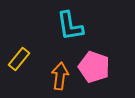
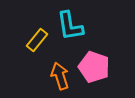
yellow rectangle: moved 18 px right, 19 px up
orange arrow: rotated 24 degrees counterclockwise
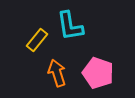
pink pentagon: moved 4 px right, 6 px down
orange arrow: moved 3 px left, 3 px up
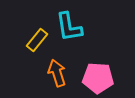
cyan L-shape: moved 1 px left, 1 px down
pink pentagon: moved 5 px down; rotated 16 degrees counterclockwise
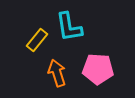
pink pentagon: moved 9 px up
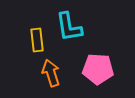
yellow rectangle: rotated 45 degrees counterclockwise
orange arrow: moved 6 px left
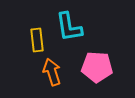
pink pentagon: moved 1 px left, 2 px up
orange arrow: moved 1 px right, 1 px up
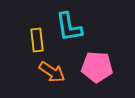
orange arrow: rotated 140 degrees clockwise
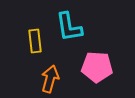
yellow rectangle: moved 2 px left, 1 px down
orange arrow: moved 2 px left, 7 px down; rotated 108 degrees counterclockwise
